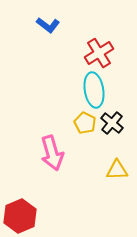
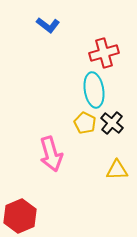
red cross: moved 5 px right; rotated 16 degrees clockwise
pink arrow: moved 1 px left, 1 px down
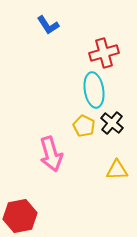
blue L-shape: rotated 20 degrees clockwise
yellow pentagon: moved 1 px left, 3 px down
red hexagon: rotated 12 degrees clockwise
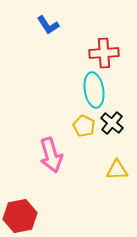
red cross: rotated 12 degrees clockwise
pink arrow: moved 1 px down
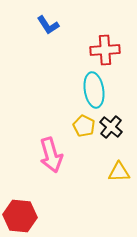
red cross: moved 1 px right, 3 px up
black cross: moved 1 px left, 4 px down
yellow triangle: moved 2 px right, 2 px down
red hexagon: rotated 16 degrees clockwise
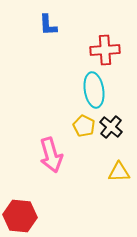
blue L-shape: rotated 30 degrees clockwise
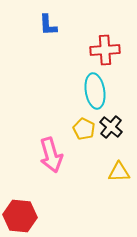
cyan ellipse: moved 1 px right, 1 px down
yellow pentagon: moved 3 px down
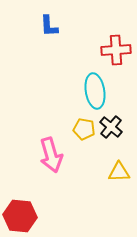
blue L-shape: moved 1 px right, 1 px down
red cross: moved 11 px right
yellow pentagon: rotated 15 degrees counterclockwise
